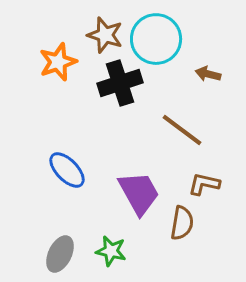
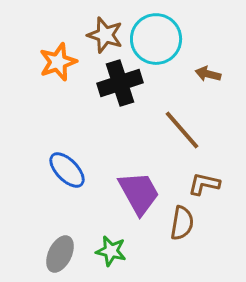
brown line: rotated 12 degrees clockwise
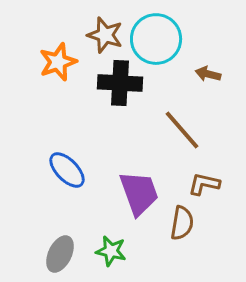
black cross: rotated 21 degrees clockwise
purple trapezoid: rotated 9 degrees clockwise
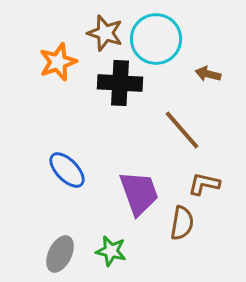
brown star: moved 2 px up
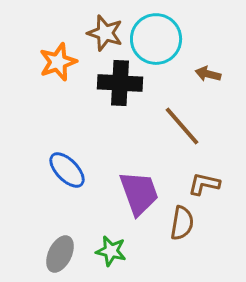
brown line: moved 4 px up
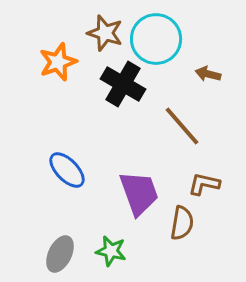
black cross: moved 3 px right, 1 px down; rotated 27 degrees clockwise
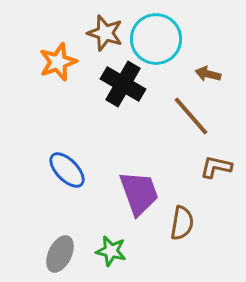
brown line: moved 9 px right, 10 px up
brown L-shape: moved 12 px right, 17 px up
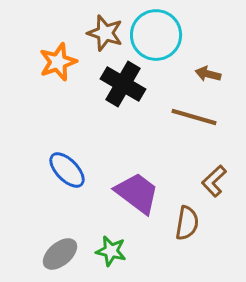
cyan circle: moved 4 px up
brown line: moved 3 px right, 1 px down; rotated 33 degrees counterclockwise
brown L-shape: moved 2 px left, 14 px down; rotated 56 degrees counterclockwise
purple trapezoid: moved 2 px left; rotated 33 degrees counterclockwise
brown semicircle: moved 5 px right
gray ellipse: rotated 24 degrees clockwise
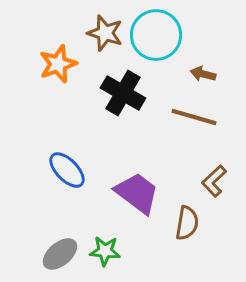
orange star: moved 2 px down
brown arrow: moved 5 px left
black cross: moved 9 px down
green star: moved 6 px left; rotated 8 degrees counterclockwise
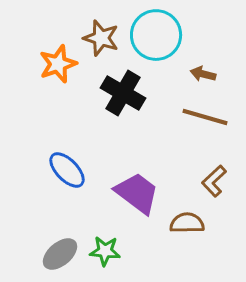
brown star: moved 4 px left, 5 px down
brown line: moved 11 px right
brown semicircle: rotated 100 degrees counterclockwise
